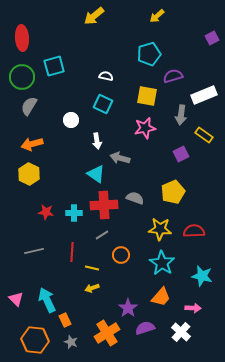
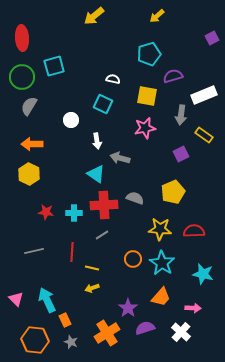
white semicircle at (106, 76): moved 7 px right, 3 px down
orange arrow at (32, 144): rotated 15 degrees clockwise
orange circle at (121, 255): moved 12 px right, 4 px down
cyan star at (202, 276): moved 1 px right, 2 px up
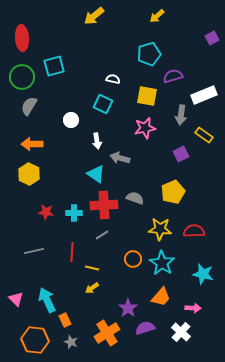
yellow arrow at (92, 288): rotated 16 degrees counterclockwise
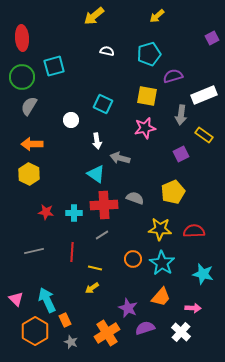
white semicircle at (113, 79): moved 6 px left, 28 px up
yellow line at (92, 268): moved 3 px right
purple star at (128, 308): rotated 12 degrees counterclockwise
orange hexagon at (35, 340): moved 9 px up; rotated 24 degrees clockwise
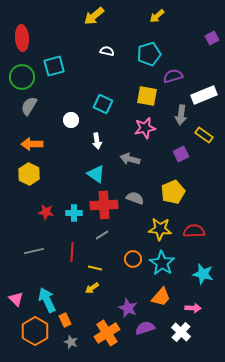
gray arrow at (120, 158): moved 10 px right, 1 px down
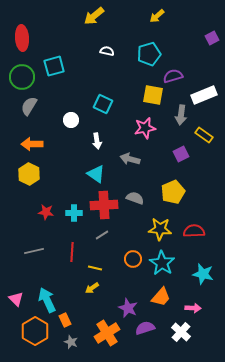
yellow square at (147, 96): moved 6 px right, 1 px up
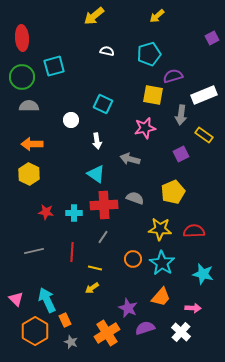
gray semicircle at (29, 106): rotated 60 degrees clockwise
gray line at (102, 235): moved 1 px right, 2 px down; rotated 24 degrees counterclockwise
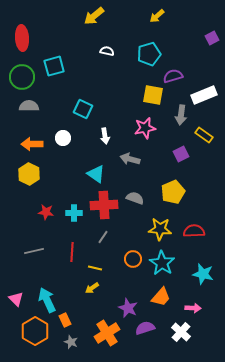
cyan square at (103, 104): moved 20 px left, 5 px down
white circle at (71, 120): moved 8 px left, 18 px down
white arrow at (97, 141): moved 8 px right, 5 px up
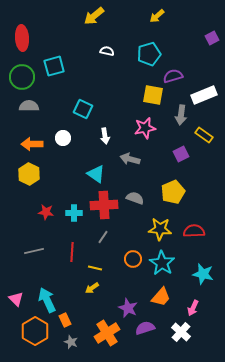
pink arrow at (193, 308): rotated 112 degrees clockwise
